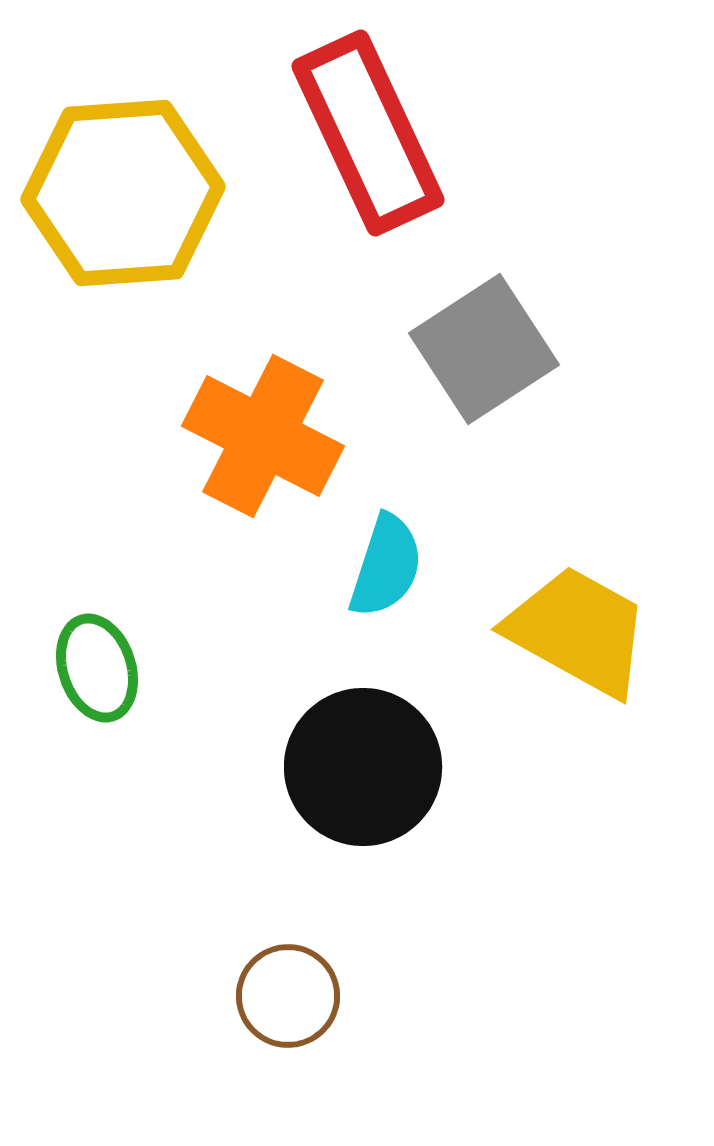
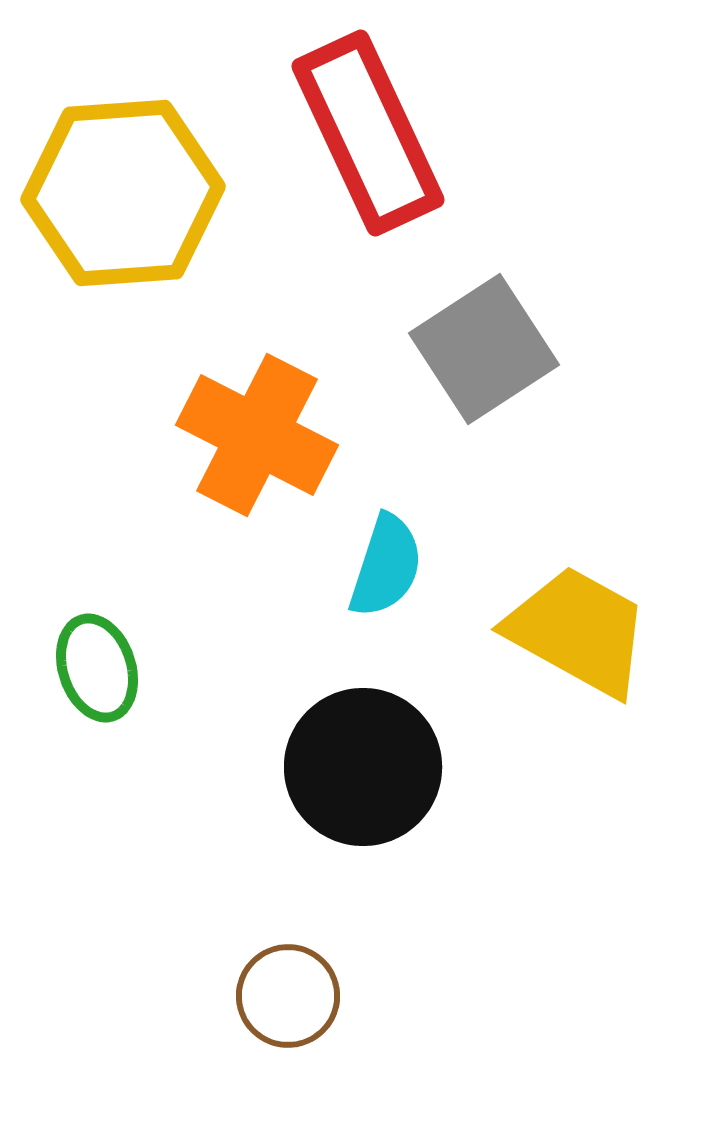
orange cross: moved 6 px left, 1 px up
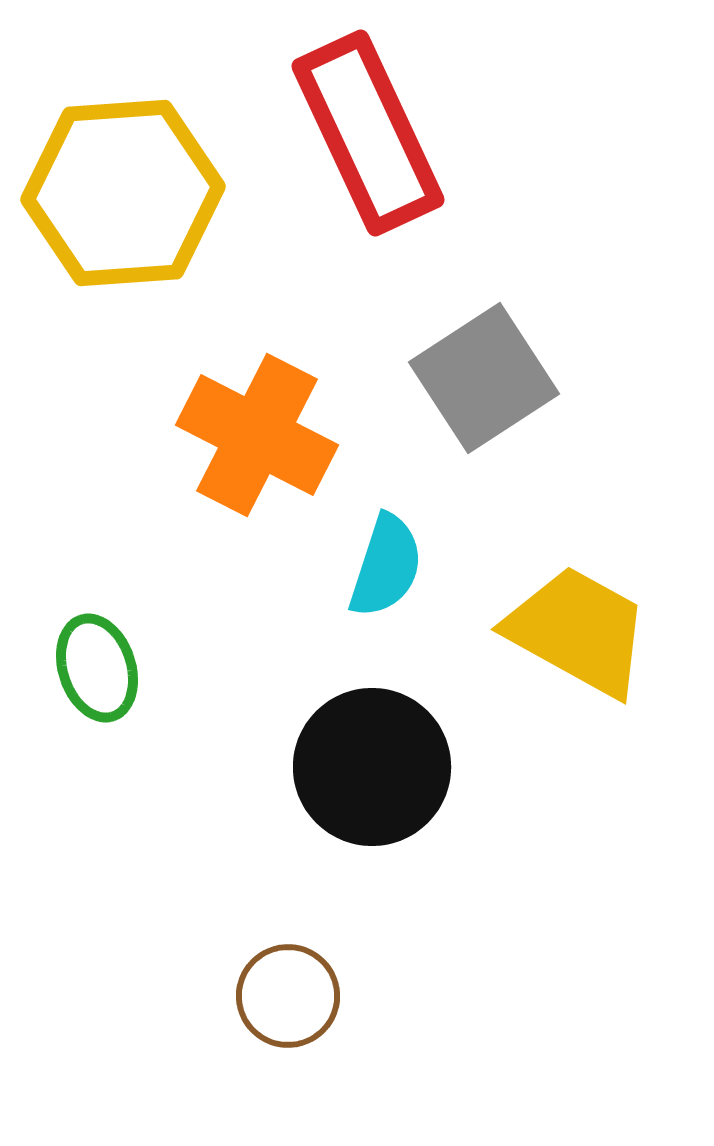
gray square: moved 29 px down
black circle: moved 9 px right
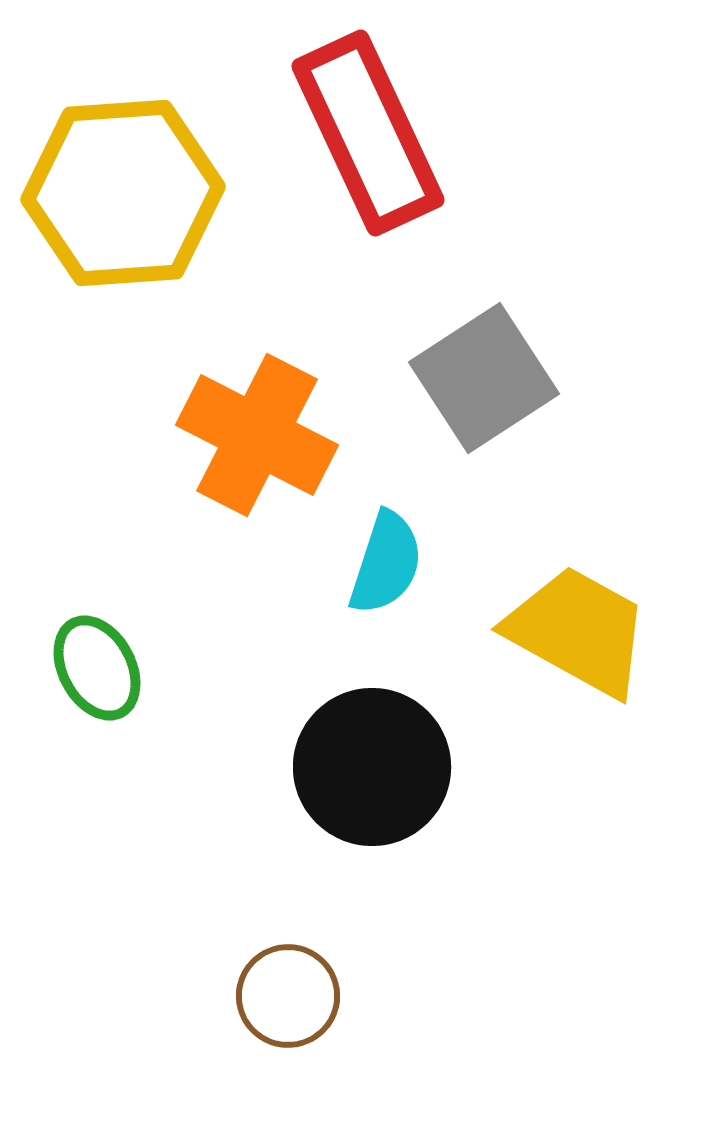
cyan semicircle: moved 3 px up
green ellipse: rotated 10 degrees counterclockwise
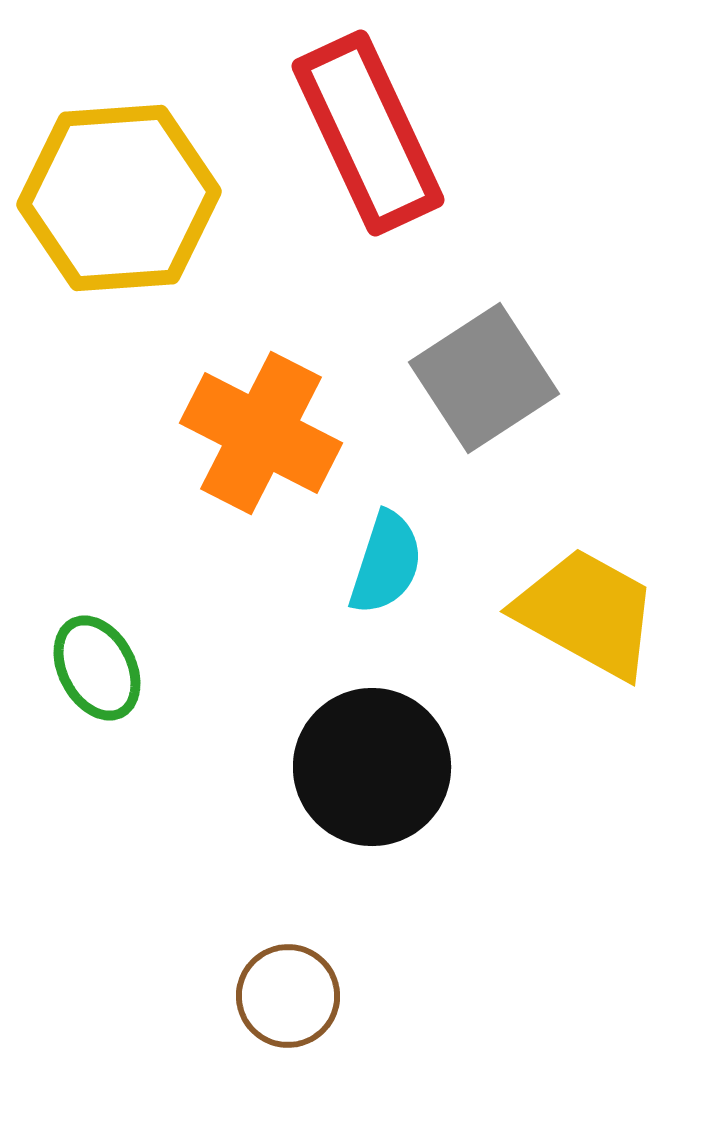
yellow hexagon: moved 4 px left, 5 px down
orange cross: moved 4 px right, 2 px up
yellow trapezoid: moved 9 px right, 18 px up
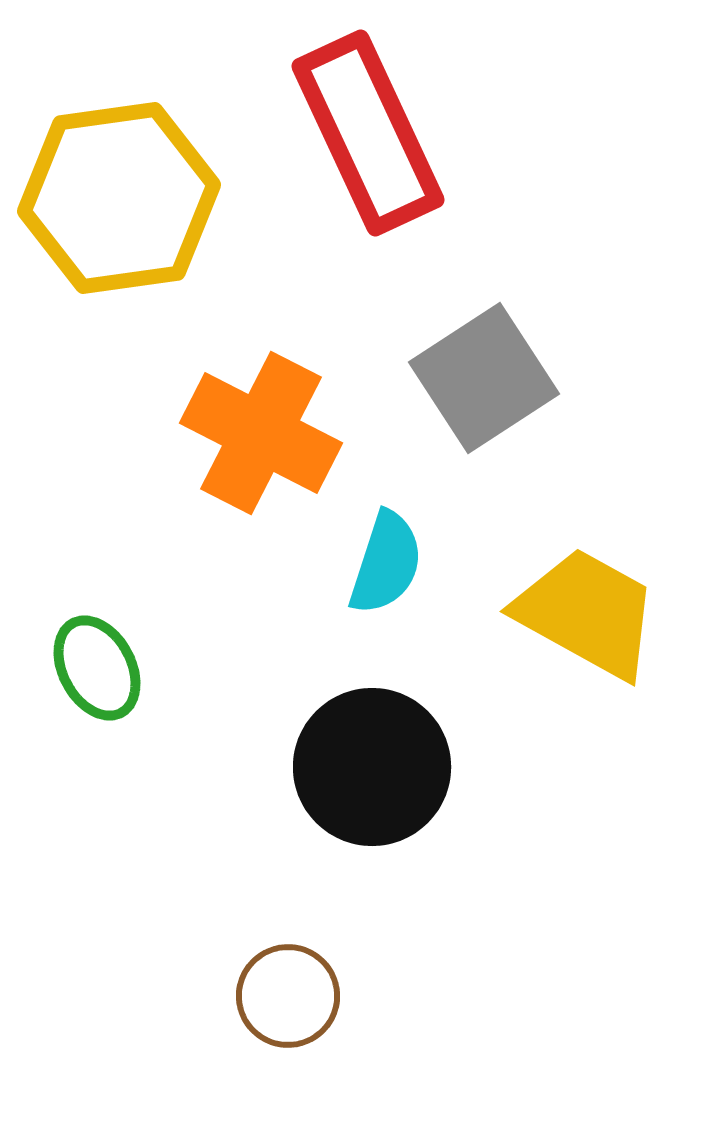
yellow hexagon: rotated 4 degrees counterclockwise
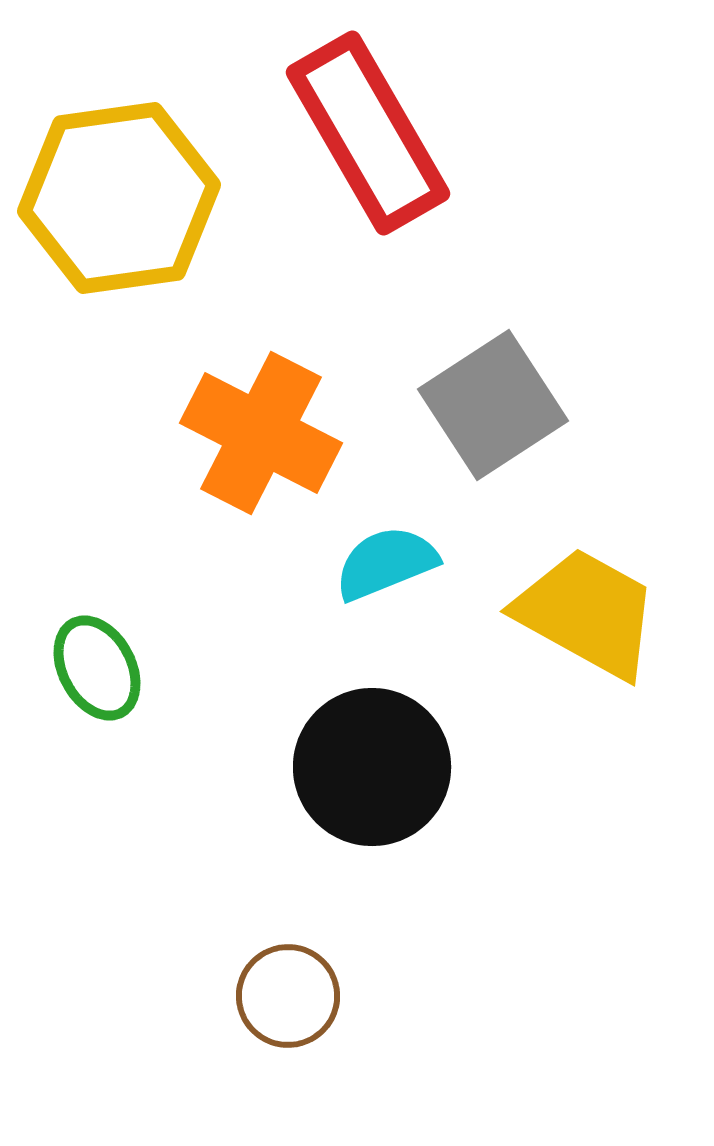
red rectangle: rotated 5 degrees counterclockwise
gray square: moved 9 px right, 27 px down
cyan semicircle: rotated 130 degrees counterclockwise
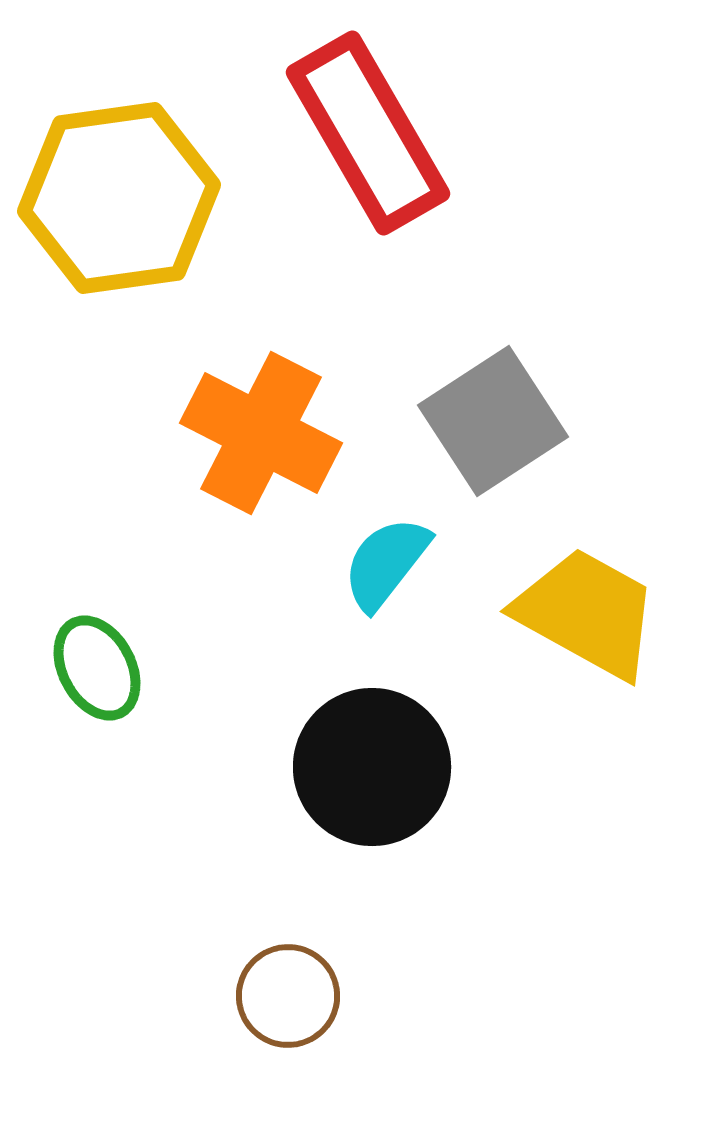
gray square: moved 16 px down
cyan semicircle: rotated 30 degrees counterclockwise
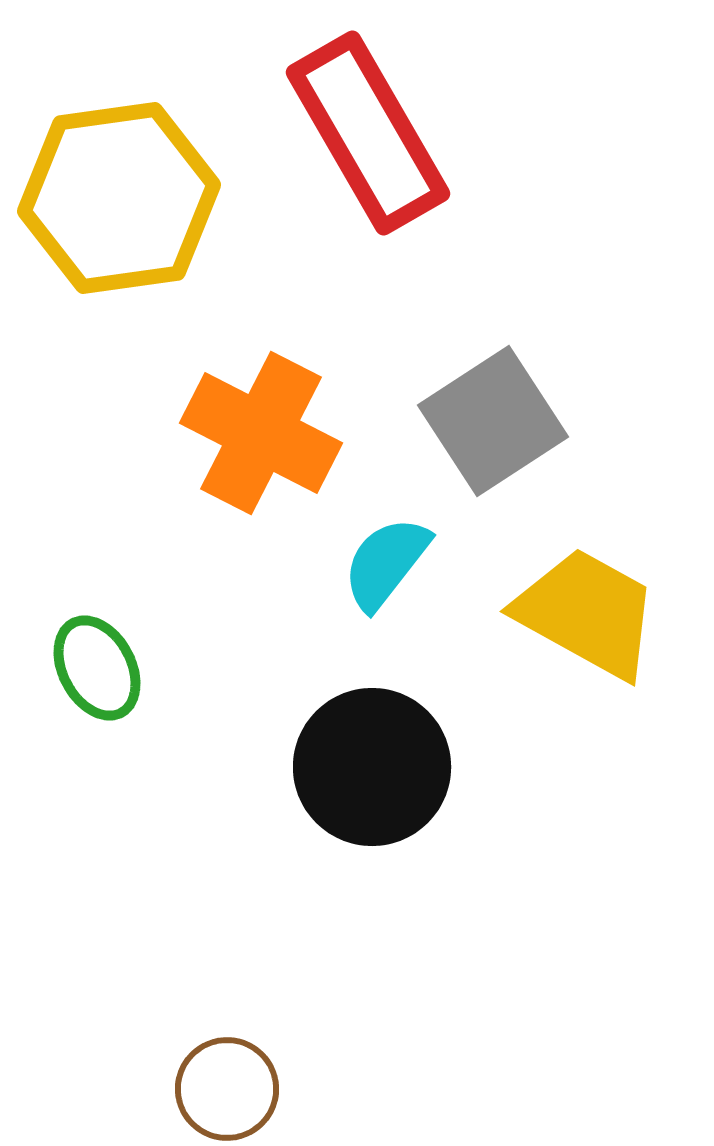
brown circle: moved 61 px left, 93 px down
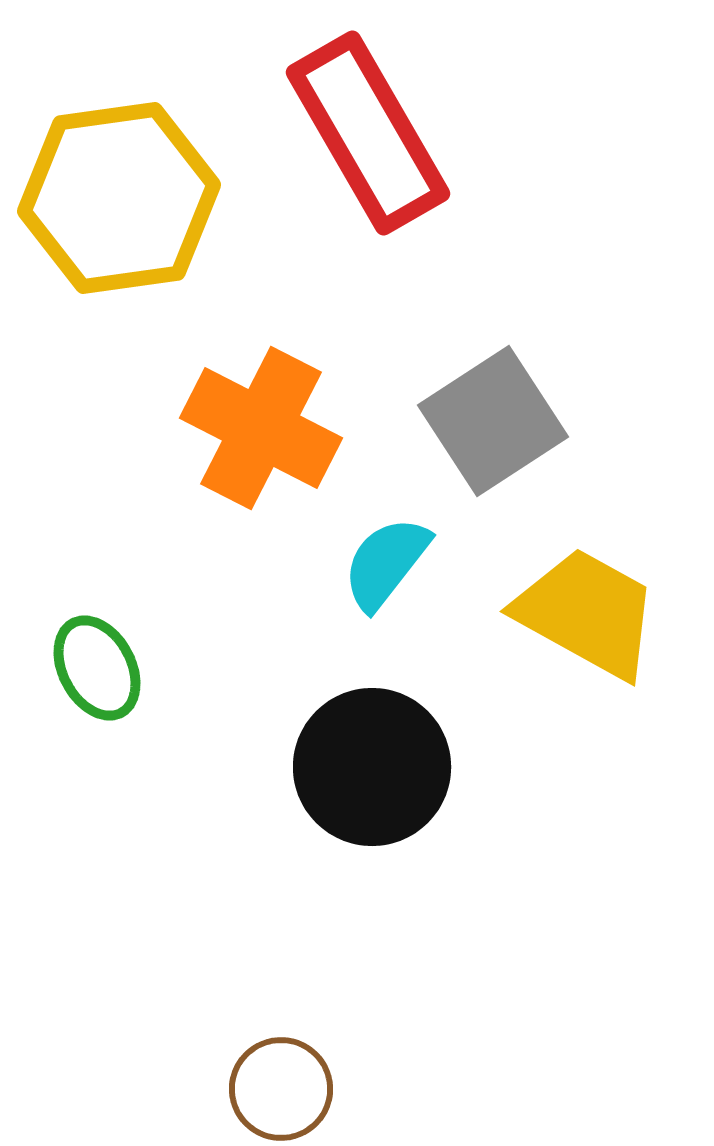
orange cross: moved 5 px up
brown circle: moved 54 px right
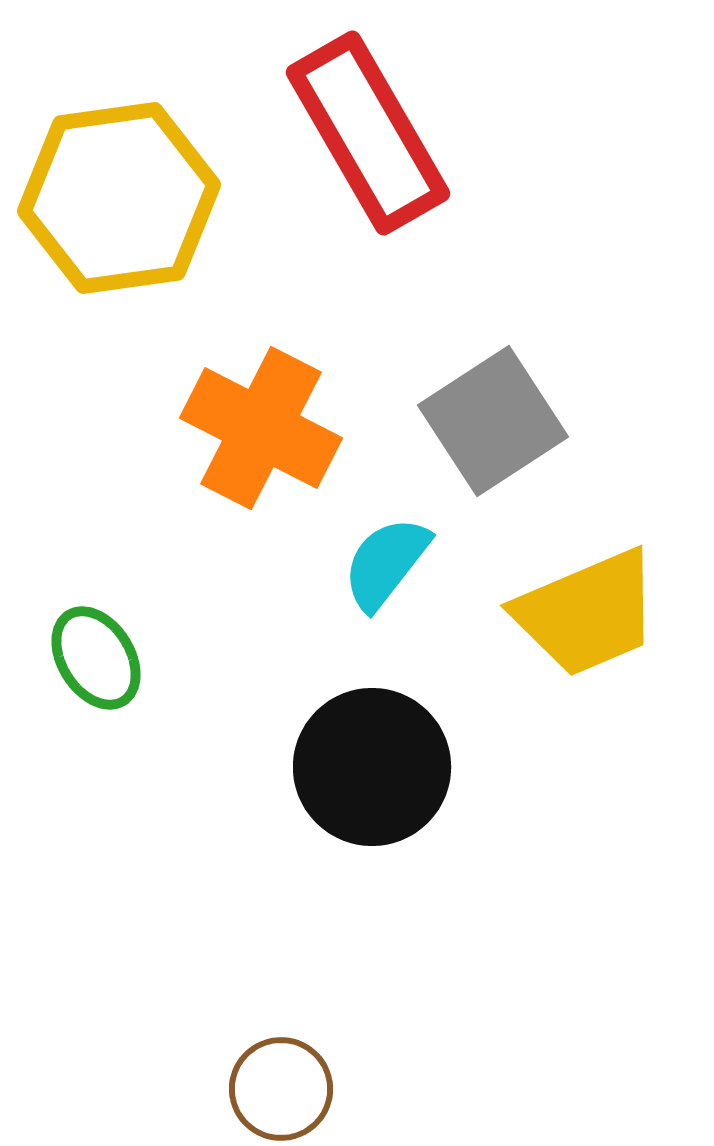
yellow trapezoid: rotated 128 degrees clockwise
green ellipse: moved 1 px left, 10 px up; rotated 4 degrees counterclockwise
